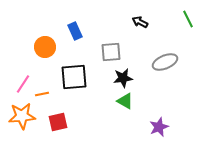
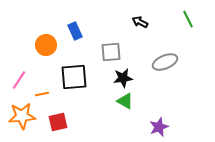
orange circle: moved 1 px right, 2 px up
pink line: moved 4 px left, 4 px up
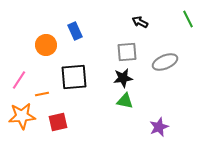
gray square: moved 16 px right
green triangle: rotated 18 degrees counterclockwise
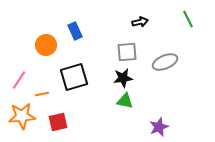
black arrow: rotated 140 degrees clockwise
black square: rotated 12 degrees counterclockwise
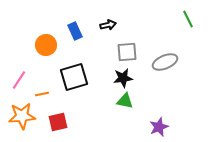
black arrow: moved 32 px left, 3 px down
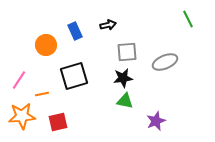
black square: moved 1 px up
purple star: moved 3 px left, 6 px up
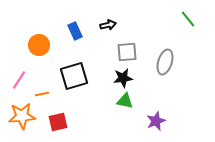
green line: rotated 12 degrees counterclockwise
orange circle: moved 7 px left
gray ellipse: rotated 50 degrees counterclockwise
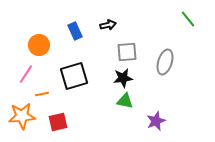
pink line: moved 7 px right, 6 px up
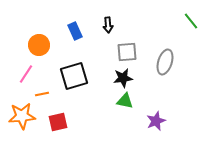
green line: moved 3 px right, 2 px down
black arrow: rotated 98 degrees clockwise
